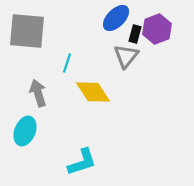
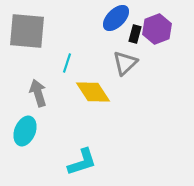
gray triangle: moved 1 px left, 7 px down; rotated 8 degrees clockwise
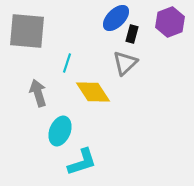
purple hexagon: moved 13 px right, 7 px up
black rectangle: moved 3 px left
cyan ellipse: moved 35 px right
